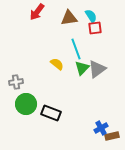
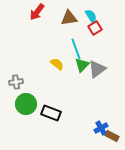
red square: rotated 24 degrees counterclockwise
green triangle: moved 3 px up
brown rectangle: rotated 40 degrees clockwise
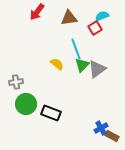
cyan semicircle: moved 11 px right; rotated 80 degrees counterclockwise
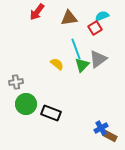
gray triangle: moved 1 px right, 10 px up
brown rectangle: moved 2 px left
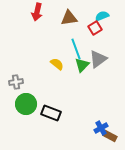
red arrow: rotated 24 degrees counterclockwise
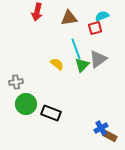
red square: rotated 16 degrees clockwise
